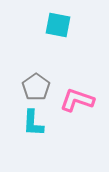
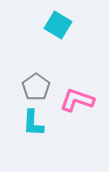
cyan square: rotated 20 degrees clockwise
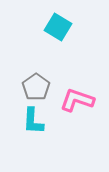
cyan square: moved 2 px down
cyan L-shape: moved 2 px up
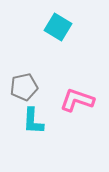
gray pentagon: moved 12 px left; rotated 24 degrees clockwise
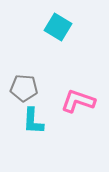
gray pentagon: moved 1 px down; rotated 16 degrees clockwise
pink L-shape: moved 1 px right, 1 px down
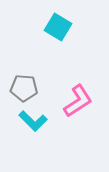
pink L-shape: rotated 128 degrees clockwise
cyan L-shape: rotated 48 degrees counterclockwise
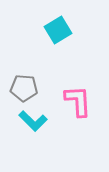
cyan square: moved 3 px down; rotated 28 degrees clockwise
pink L-shape: rotated 60 degrees counterclockwise
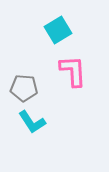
pink L-shape: moved 5 px left, 30 px up
cyan L-shape: moved 1 px left, 1 px down; rotated 12 degrees clockwise
